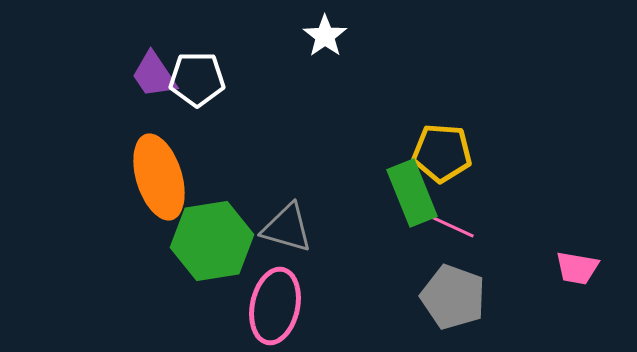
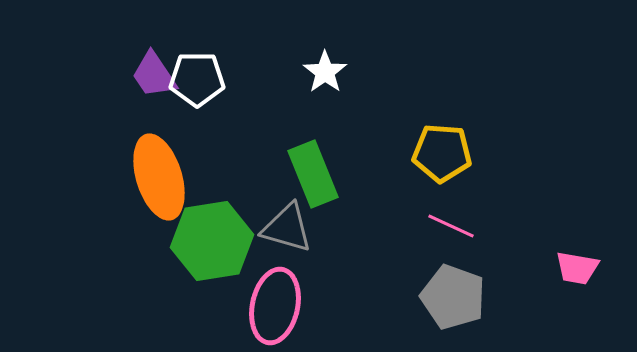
white star: moved 36 px down
green rectangle: moved 99 px left, 19 px up
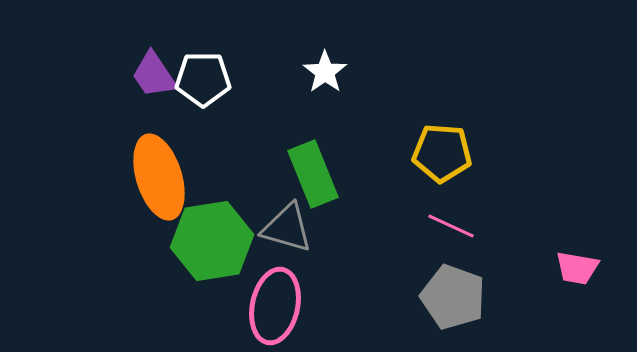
white pentagon: moved 6 px right
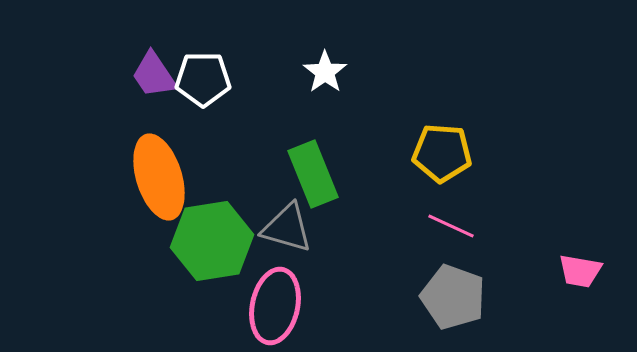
pink trapezoid: moved 3 px right, 3 px down
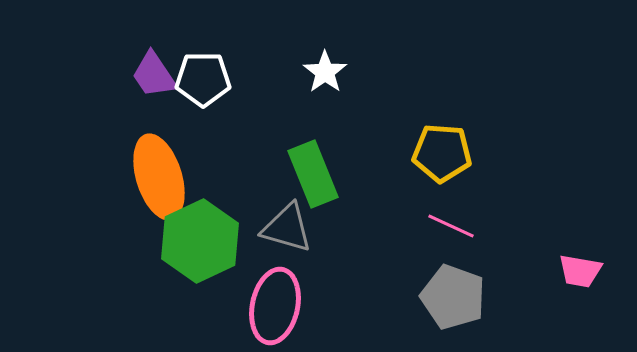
green hexagon: moved 12 px left; rotated 16 degrees counterclockwise
